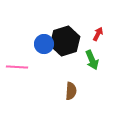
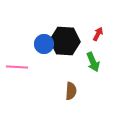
black hexagon: rotated 20 degrees clockwise
green arrow: moved 1 px right, 2 px down
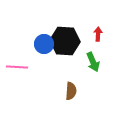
red arrow: rotated 24 degrees counterclockwise
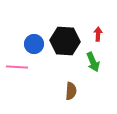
blue circle: moved 10 px left
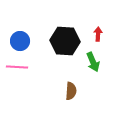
blue circle: moved 14 px left, 3 px up
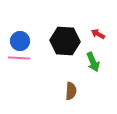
red arrow: rotated 64 degrees counterclockwise
pink line: moved 2 px right, 9 px up
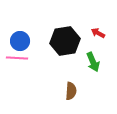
red arrow: moved 1 px up
black hexagon: rotated 12 degrees counterclockwise
pink line: moved 2 px left
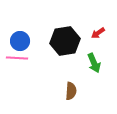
red arrow: rotated 64 degrees counterclockwise
green arrow: moved 1 px right, 1 px down
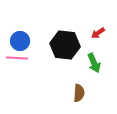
black hexagon: moved 4 px down; rotated 16 degrees clockwise
brown semicircle: moved 8 px right, 2 px down
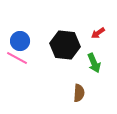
pink line: rotated 25 degrees clockwise
